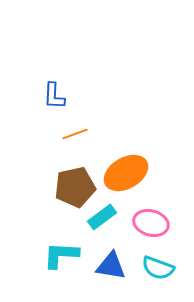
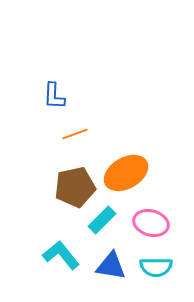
cyan rectangle: moved 3 px down; rotated 8 degrees counterclockwise
cyan L-shape: rotated 48 degrees clockwise
cyan semicircle: moved 2 px left, 1 px up; rotated 20 degrees counterclockwise
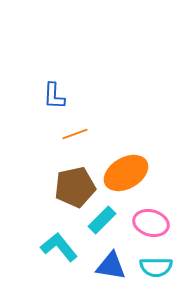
cyan L-shape: moved 2 px left, 8 px up
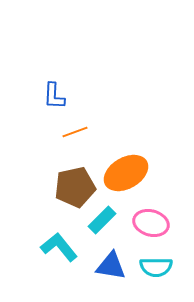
orange line: moved 2 px up
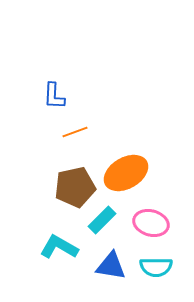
cyan L-shape: rotated 21 degrees counterclockwise
